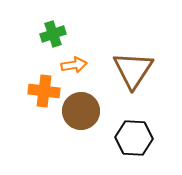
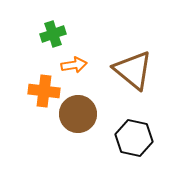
brown triangle: rotated 24 degrees counterclockwise
brown circle: moved 3 px left, 3 px down
black hexagon: rotated 9 degrees clockwise
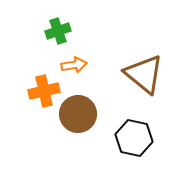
green cross: moved 5 px right, 3 px up
brown triangle: moved 11 px right, 4 px down
orange cross: rotated 20 degrees counterclockwise
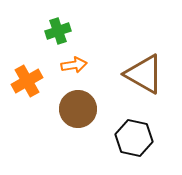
brown triangle: rotated 9 degrees counterclockwise
orange cross: moved 17 px left, 10 px up; rotated 16 degrees counterclockwise
brown circle: moved 5 px up
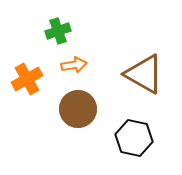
orange cross: moved 2 px up
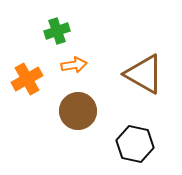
green cross: moved 1 px left
brown circle: moved 2 px down
black hexagon: moved 1 px right, 6 px down
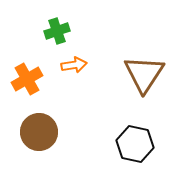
brown triangle: rotated 33 degrees clockwise
brown circle: moved 39 px left, 21 px down
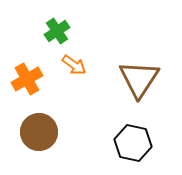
green cross: rotated 15 degrees counterclockwise
orange arrow: rotated 45 degrees clockwise
brown triangle: moved 5 px left, 5 px down
black hexagon: moved 2 px left, 1 px up
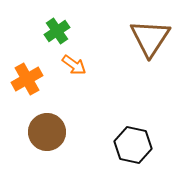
brown triangle: moved 11 px right, 41 px up
brown circle: moved 8 px right
black hexagon: moved 2 px down
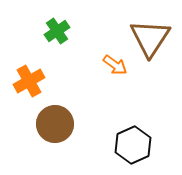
orange arrow: moved 41 px right
orange cross: moved 2 px right, 2 px down
brown circle: moved 8 px right, 8 px up
black hexagon: rotated 24 degrees clockwise
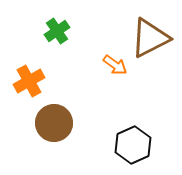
brown triangle: rotated 30 degrees clockwise
brown circle: moved 1 px left, 1 px up
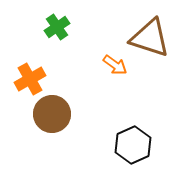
green cross: moved 4 px up
brown triangle: rotated 45 degrees clockwise
orange cross: moved 1 px right, 2 px up
brown circle: moved 2 px left, 9 px up
